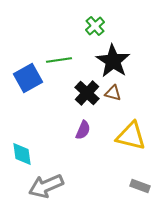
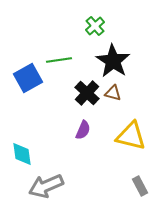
gray rectangle: rotated 42 degrees clockwise
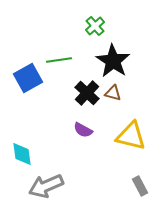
purple semicircle: rotated 96 degrees clockwise
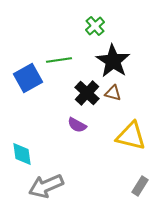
purple semicircle: moved 6 px left, 5 px up
gray rectangle: rotated 60 degrees clockwise
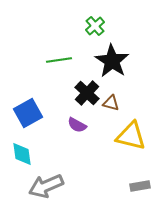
black star: moved 1 px left
blue square: moved 35 px down
brown triangle: moved 2 px left, 10 px down
gray rectangle: rotated 48 degrees clockwise
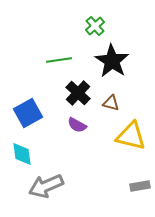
black cross: moved 9 px left
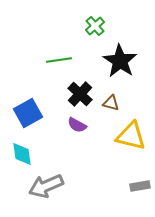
black star: moved 8 px right
black cross: moved 2 px right, 1 px down
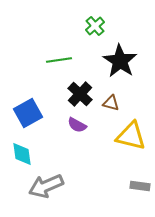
gray rectangle: rotated 18 degrees clockwise
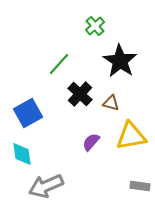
green line: moved 4 px down; rotated 40 degrees counterclockwise
purple semicircle: moved 14 px right, 17 px down; rotated 102 degrees clockwise
yellow triangle: rotated 24 degrees counterclockwise
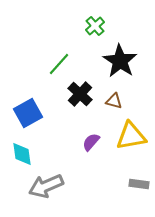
brown triangle: moved 3 px right, 2 px up
gray rectangle: moved 1 px left, 2 px up
